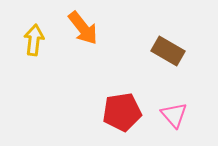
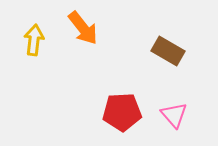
red pentagon: rotated 6 degrees clockwise
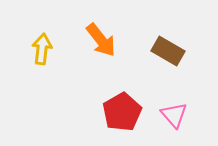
orange arrow: moved 18 px right, 12 px down
yellow arrow: moved 8 px right, 9 px down
red pentagon: rotated 27 degrees counterclockwise
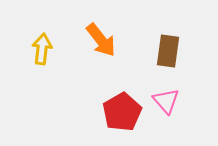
brown rectangle: rotated 68 degrees clockwise
pink triangle: moved 8 px left, 14 px up
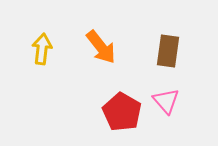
orange arrow: moved 7 px down
red pentagon: rotated 12 degrees counterclockwise
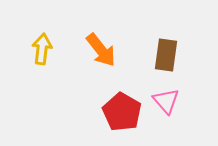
orange arrow: moved 3 px down
brown rectangle: moved 2 px left, 4 px down
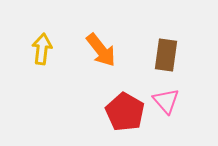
red pentagon: moved 3 px right
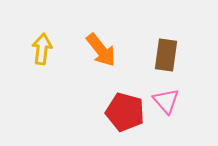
red pentagon: rotated 15 degrees counterclockwise
